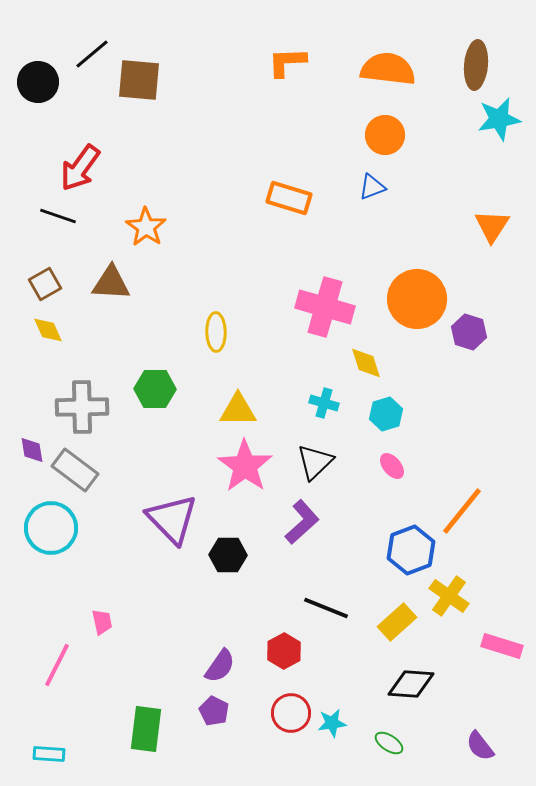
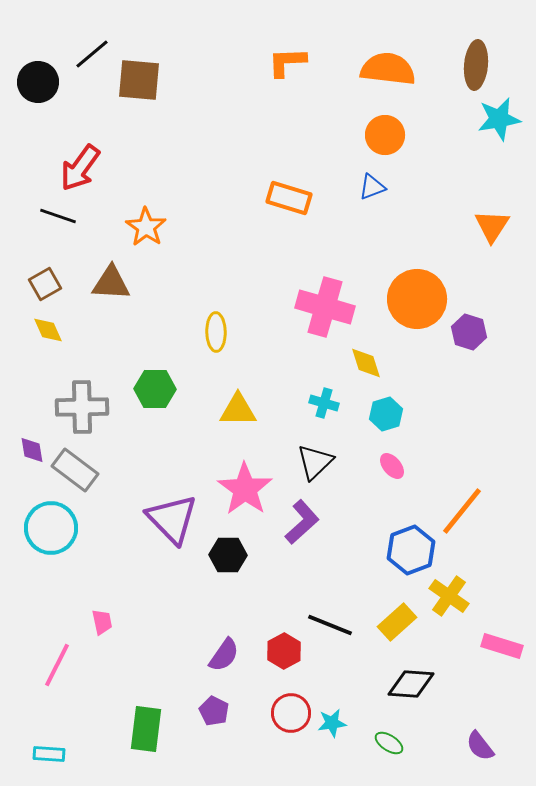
pink star at (245, 466): moved 23 px down
black line at (326, 608): moved 4 px right, 17 px down
purple semicircle at (220, 666): moved 4 px right, 11 px up
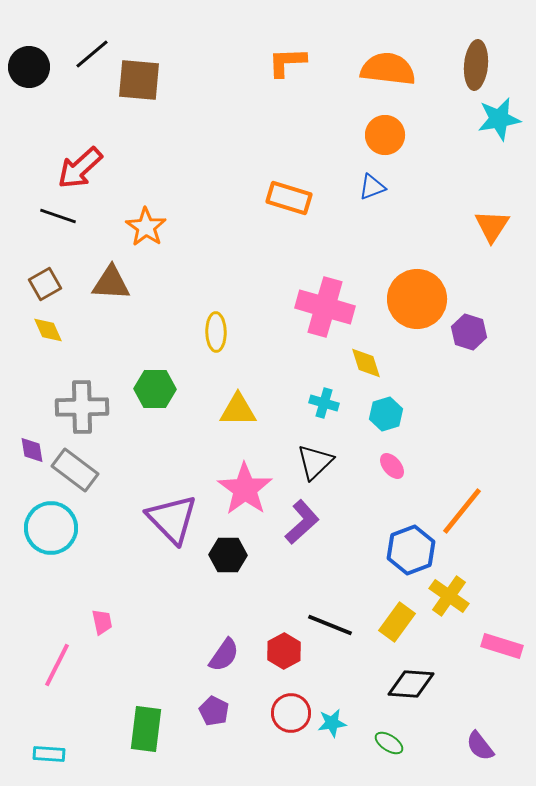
black circle at (38, 82): moved 9 px left, 15 px up
red arrow at (80, 168): rotated 12 degrees clockwise
yellow rectangle at (397, 622): rotated 12 degrees counterclockwise
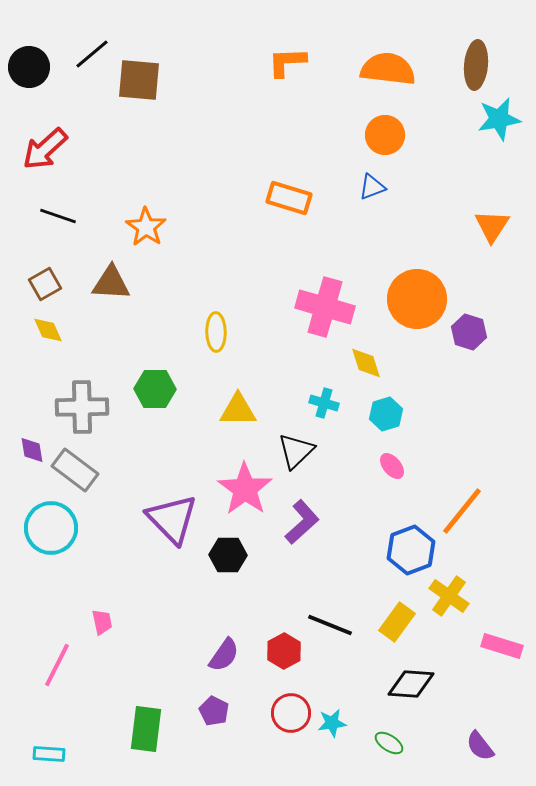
red arrow at (80, 168): moved 35 px left, 19 px up
black triangle at (315, 462): moved 19 px left, 11 px up
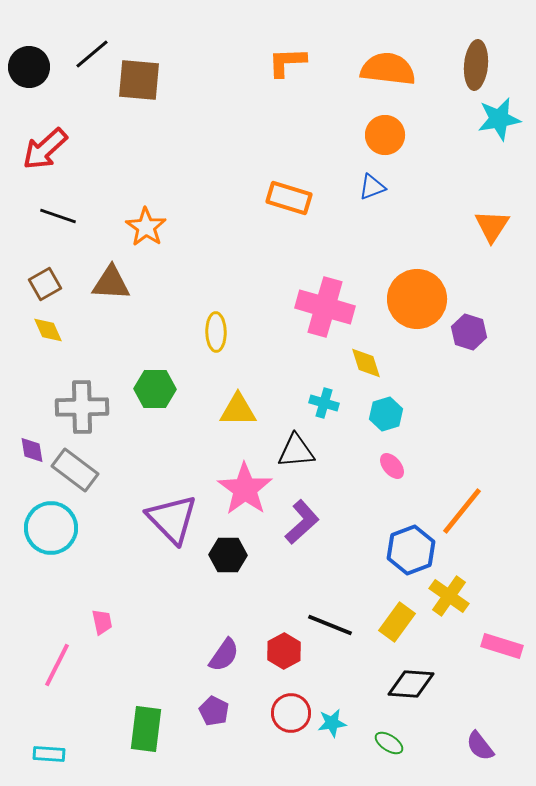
black triangle at (296, 451): rotated 39 degrees clockwise
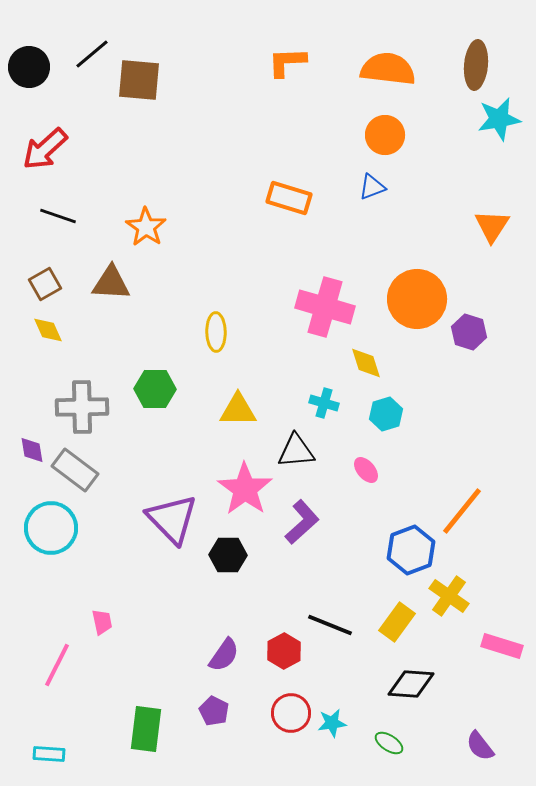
pink ellipse at (392, 466): moved 26 px left, 4 px down
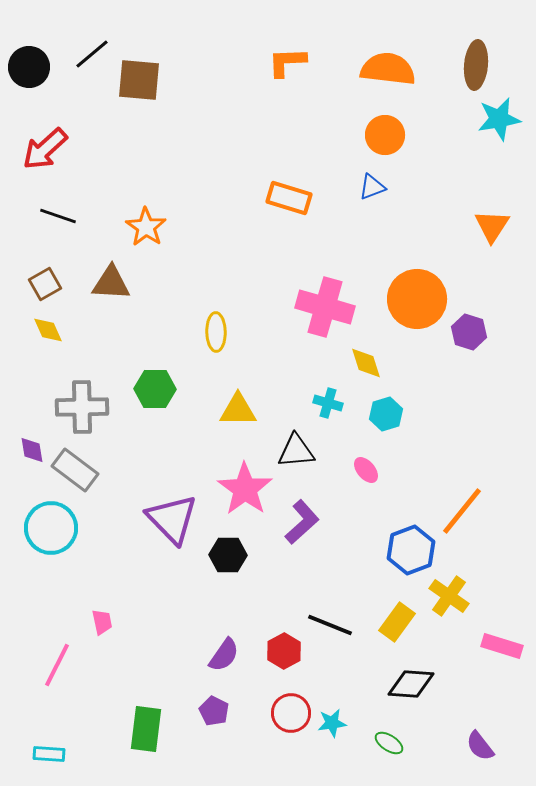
cyan cross at (324, 403): moved 4 px right
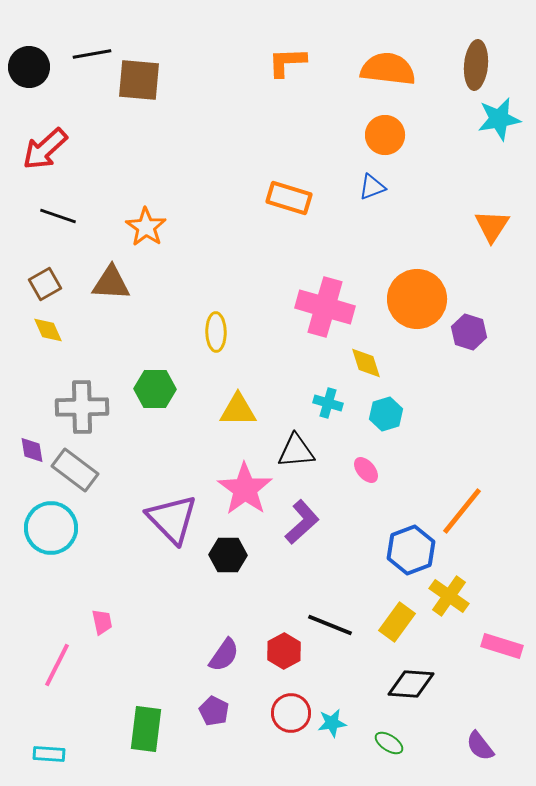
black line at (92, 54): rotated 30 degrees clockwise
